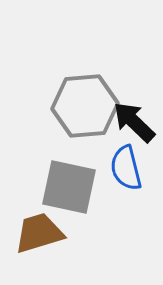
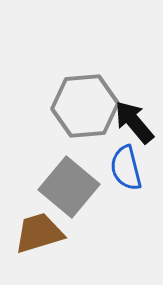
black arrow: rotated 6 degrees clockwise
gray square: rotated 28 degrees clockwise
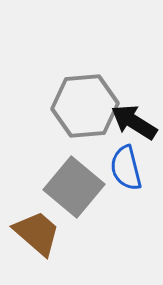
black arrow: rotated 18 degrees counterclockwise
gray square: moved 5 px right
brown trapezoid: moved 2 px left; rotated 58 degrees clockwise
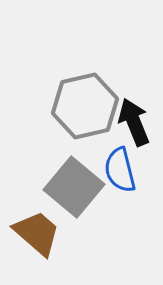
gray hexagon: rotated 8 degrees counterclockwise
black arrow: rotated 36 degrees clockwise
blue semicircle: moved 6 px left, 2 px down
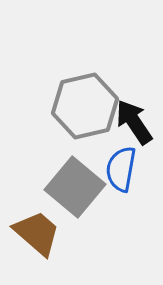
black arrow: rotated 12 degrees counterclockwise
blue semicircle: moved 1 px right, 1 px up; rotated 24 degrees clockwise
gray square: moved 1 px right
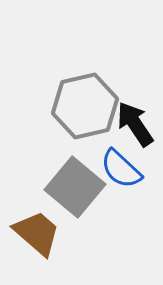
black arrow: moved 1 px right, 2 px down
blue semicircle: rotated 57 degrees counterclockwise
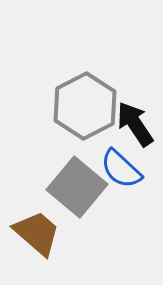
gray hexagon: rotated 14 degrees counterclockwise
gray square: moved 2 px right
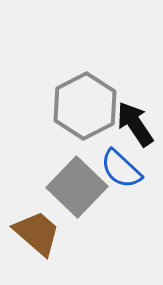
gray square: rotated 4 degrees clockwise
